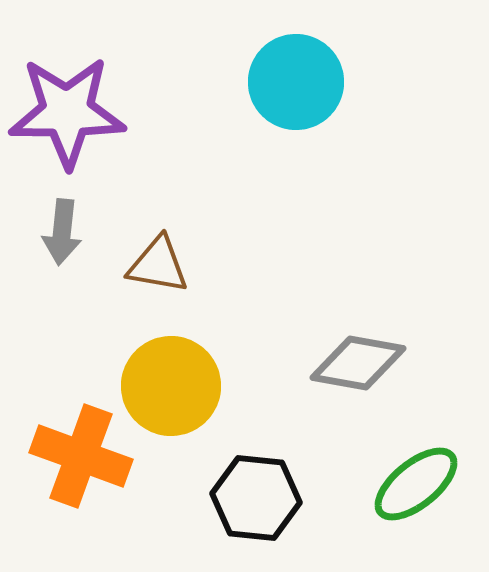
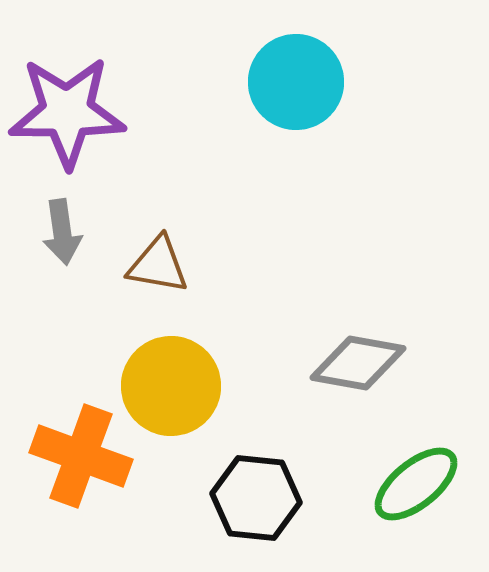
gray arrow: rotated 14 degrees counterclockwise
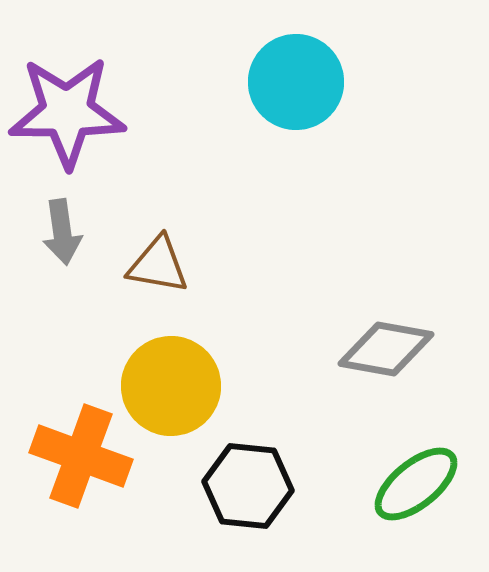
gray diamond: moved 28 px right, 14 px up
black hexagon: moved 8 px left, 12 px up
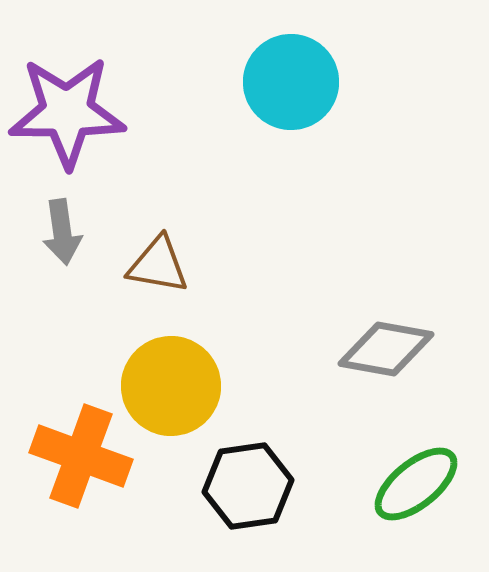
cyan circle: moved 5 px left
black hexagon: rotated 14 degrees counterclockwise
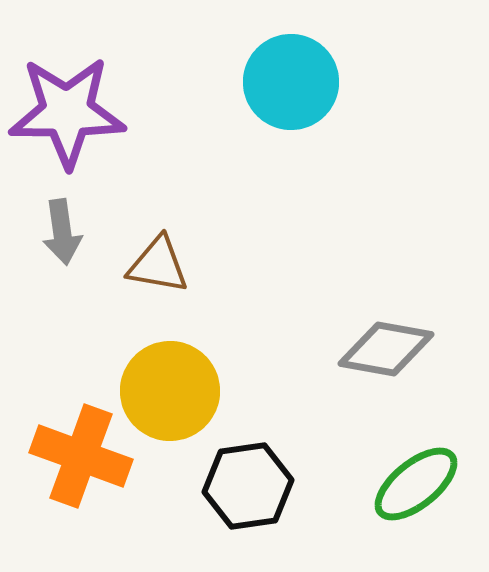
yellow circle: moved 1 px left, 5 px down
